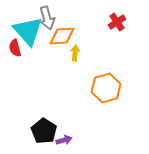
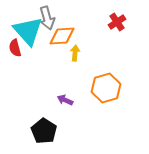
purple arrow: moved 1 px right, 40 px up; rotated 140 degrees counterclockwise
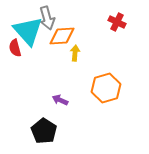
red cross: rotated 30 degrees counterclockwise
purple arrow: moved 5 px left
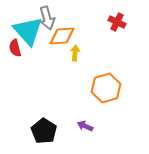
purple arrow: moved 25 px right, 26 px down
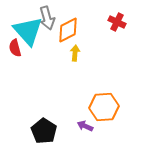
orange diamond: moved 6 px right, 6 px up; rotated 24 degrees counterclockwise
orange hexagon: moved 2 px left, 19 px down; rotated 12 degrees clockwise
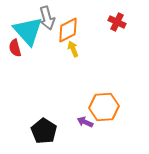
yellow arrow: moved 2 px left, 4 px up; rotated 28 degrees counterclockwise
purple arrow: moved 4 px up
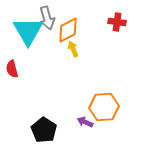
red cross: rotated 18 degrees counterclockwise
cyan triangle: rotated 12 degrees clockwise
red semicircle: moved 3 px left, 21 px down
black pentagon: moved 1 px up
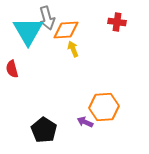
orange diamond: moved 2 px left; rotated 24 degrees clockwise
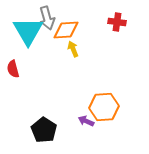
red semicircle: moved 1 px right
purple arrow: moved 1 px right, 1 px up
